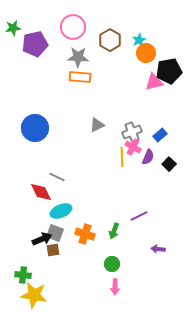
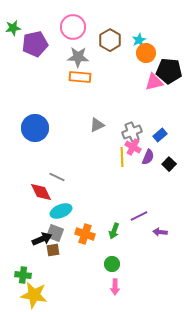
black pentagon: rotated 15 degrees clockwise
purple arrow: moved 2 px right, 17 px up
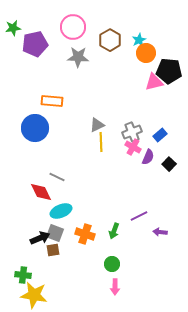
orange rectangle: moved 28 px left, 24 px down
yellow line: moved 21 px left, 15 px up
black arrow: moved 2 px left, 1 px up
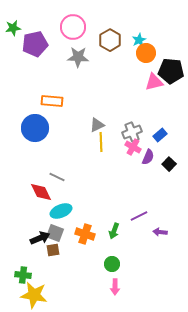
black pentagon: moved 2 px right
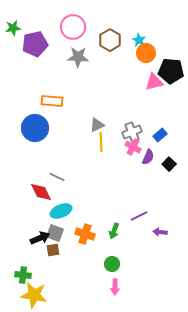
cyan star: rotated 16 degrees counterclockwise
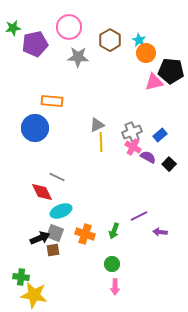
pink circle: moved 4 px left
purple semicircle: rotated 84 degrees counterclockwise
red diamond: moved 1 px right
green cross: moved 2 px left, 2 px down
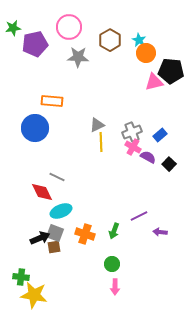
brown square: moved 1 px right, 3 px up
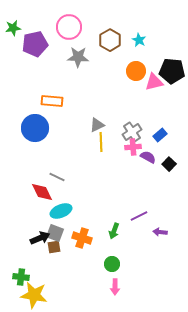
orange circle: moved 10 px left, 18 px down
black pentagon: moved 1 px right
gray cross: rotated 12 degrees counterclockwise
pink cross: rotated 35 degrees counterclockwise
orange cross: moved 3 px left, 4 px down
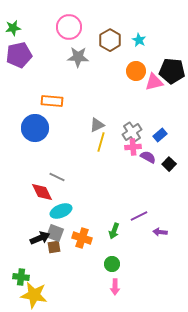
purple pentagon: moved 16 px left, 11 px down
yellow line: rotated 18 degrees clockwise
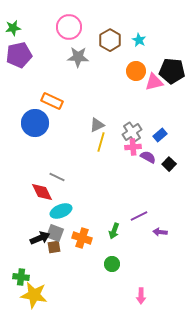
orange rectangle: rotated 20 degrees clockwise
blue circle: moved 5 px up
pink arrow: moved 26 px right, 9 px down
